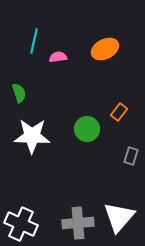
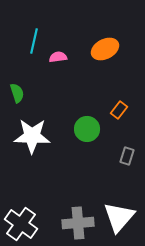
green semicircle: moved 2 px left
orange rectangle: moved 2 px up
gray rectangle: moved 4 px left
white cross: rotated 12 degrees clockwise
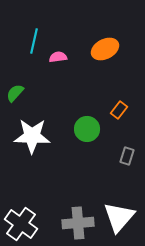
green semicircle: moved 2 px left; rotated 120 degrees counterclockwise
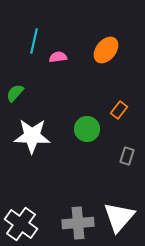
orange ellipse: moved 1 px right, 1 px down; rotated 24 degrees counterclockwise
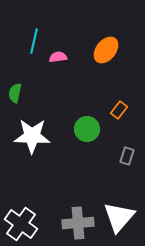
green semicircle: rotated 30 degrees counterclockwise
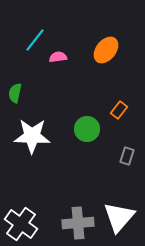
cyan line: moved 1 px right, 1 px up; rotated 25 degrees clockwise
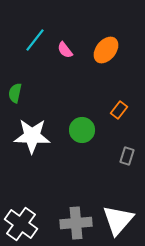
pink semicircle: moved 7 px right, 7 px up; rotated 120 degrees counterclockwise
green circle: moved 5 px left, 1 px down
white triangle: moved 1 px left, 3 px down
gray cross: moved 2 px left
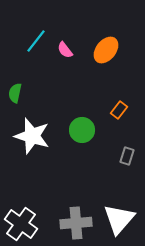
cyan line: moved 1 px right, 1 px down
white star: rotated 15 degrees clockwise
white triangle: moved 1 px right, 1 px up
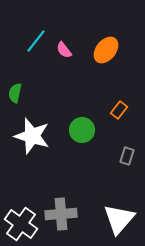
pink semicircle: moved 1 px left
gray cross: moved 15 px left, 9 px up
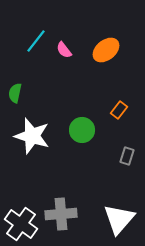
orange ellipse: rotated 12 degrees clockwise
